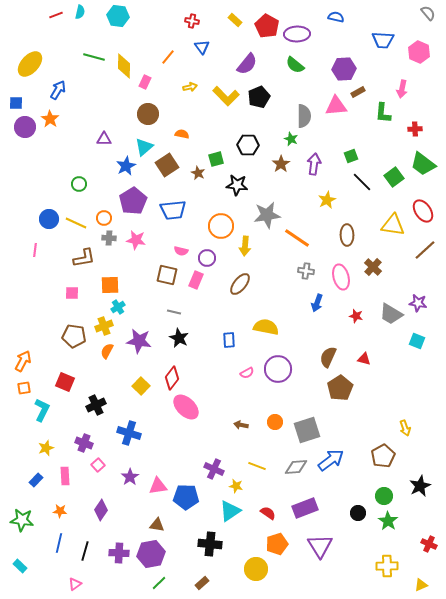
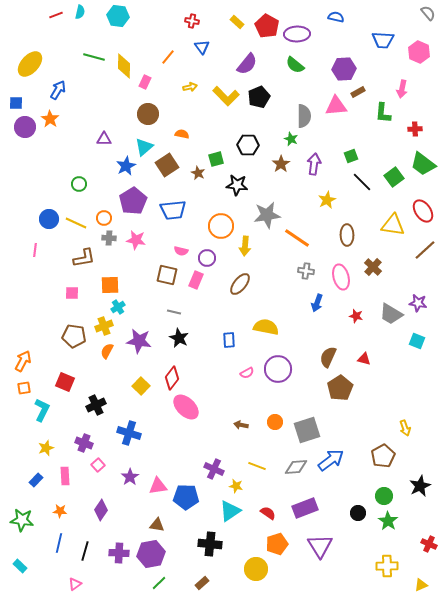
yellow rectangle at (235, 20): moved 2 px right, 2 px down
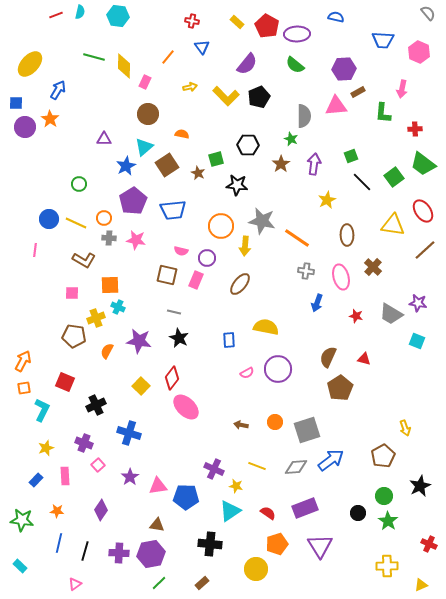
gray star at (267, 215): moved 5 px left, 6 px down; rotated 20 degrees clockwise
brown L-shape at (84, 258): moved 2 px down; rotated 40 degrees clockwise
cyan cross at (118, 307): rotated 32 degrees counterclockwise
yellow cross at (104, 326): moved 8 px left, 8 px up
orange star at (60, 511): moved 3 px left
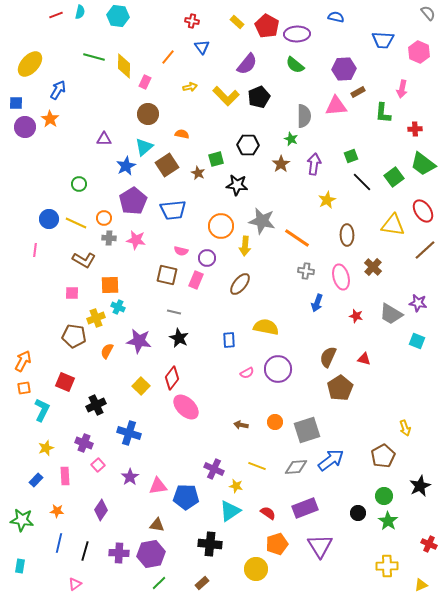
cyan rectangle at (20, 566): rotated 56 degrees clockwise
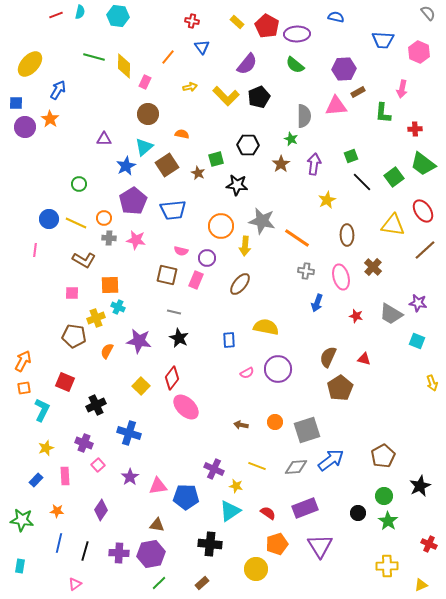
yellow arrow at (405, 428): moved 27 px right, 45 px up
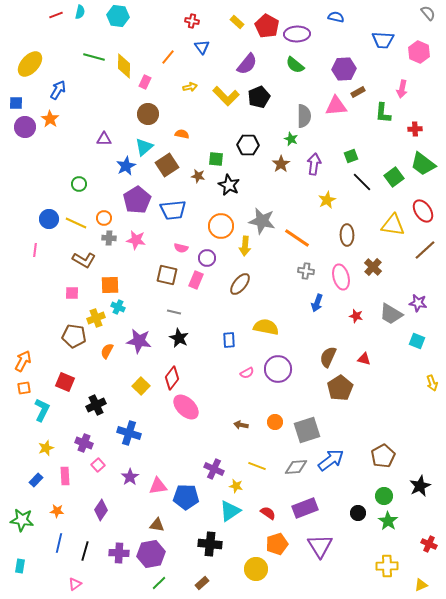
green square at (216, 159): rotated 21 degrees clockwise
brown star at (198, 173): moved 3 px down; rotated 16 degrees counterclockwise
black star at (237, 185): moved 8 px left; rotated 20 degrees clockwise
purple pentagon at (133, 201): moved 4 px right, 1 px up
pink semicircle at (181, 251): moved 3 px up
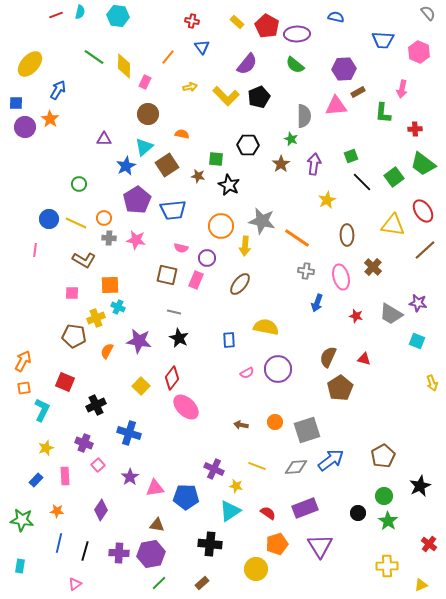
green line at (94, 57): rotated 20 degrees clockwise
pink triangle at (158, 486): moved 3 px left, 2 px down
red cross at (429, 544): rotated 14 degrees clockwise
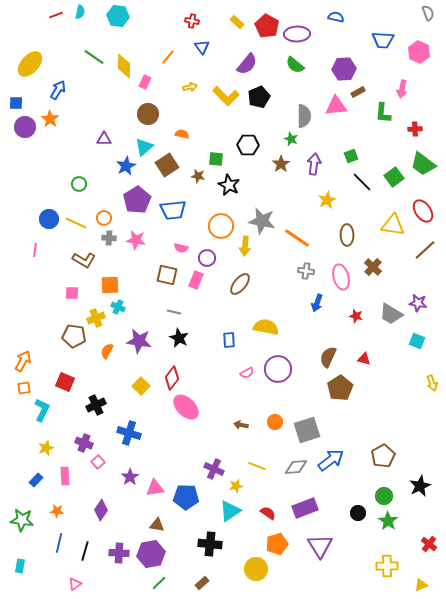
gray semicircle at (428, 13): rotated 21 degrees clockwise
pink square at (98, 465): moved 3 px up
yellow star at (236, 486): rotated 24 degrees counterclockwise
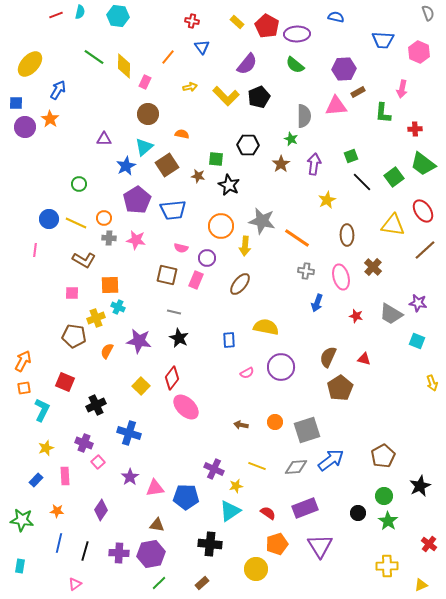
purple circle at (278, 369): moved 3 px right, 2 px up
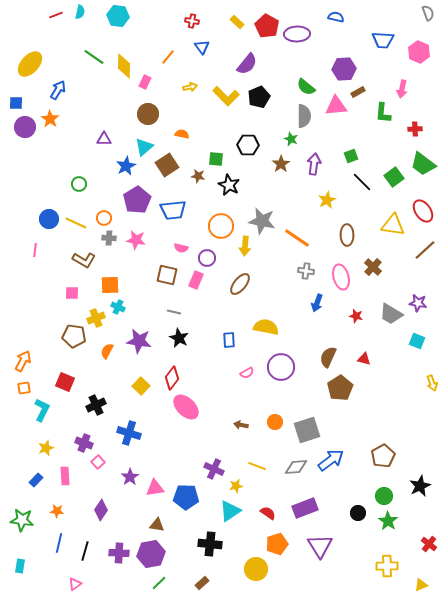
green semicircle at (295, 65): moved 11 px right, 22 px down
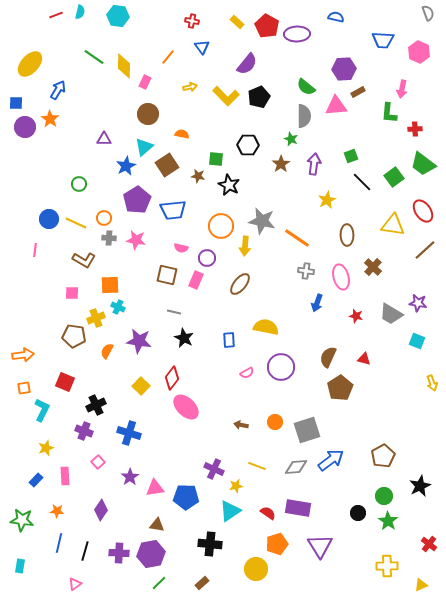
green L-shape at (383, 113): moved 6 px right
black star at (179, 338): moved 5 px right
orange arrow at (23, 361): moved 6 px up; rotated 55 degrees clockwise
purple cross at (84, 443): moved 12 px up
purple rectangle at (305, 508): moved 7 px left; rotated 30 degrees clockwise
